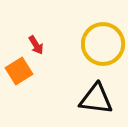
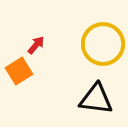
red arrow: rotated 108 degrees counterclockwise
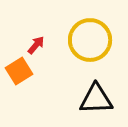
yellow circle: moved 13 px left, 4 px up
black triangle: rotated 9 degrees counterclockwise
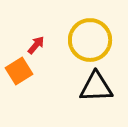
black triangle: moved 12 px up
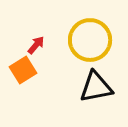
orange square: moved 4 px right, 1 px up
black triangle: rotated 9 degrees counterclockwise
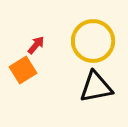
yellow circle: moved 3 px right, 1 px down
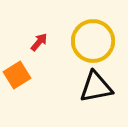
red arrow: moved 3 px right, 3 px up
orange square: moved 6 px left, 5 px down
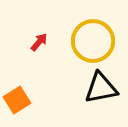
orange square: moved 25 px down
black triangle: moved 5 px right, 1 px down
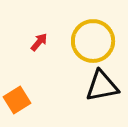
black triangle: moved 1 px right, 2 px up
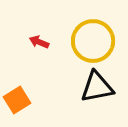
red arrow: rotated 108 degrees counterclockwise
black triangle: moved 5 px left, 1 px down
